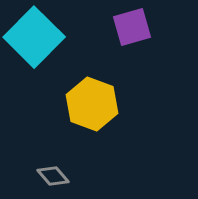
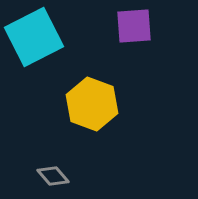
purple square: moved 2 px right, 1 px up; rotated 12 degrees clockwise
cyan square: rotated 18 degrees clockwise
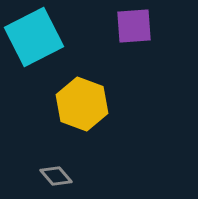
yellow hexagon: moved 10 px left
gray diamond: moved 3 px right
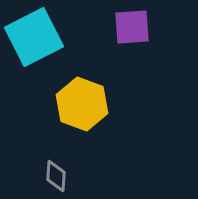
purple square: moved 2 px left, 1 px down
gray diamond: rotated 44 degrees clockwise
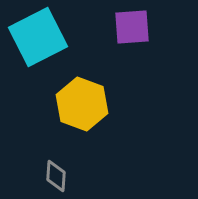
cyan square: moved 4 px right
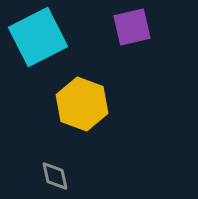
purple square: rotated 9 degrees counterclockwise
gray diamond: moved 1 px left; rotated 16 degrees counterclockwise
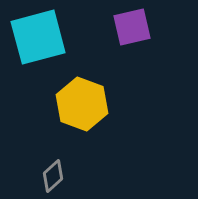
cyan square: rotated 12 degrees clockwise
gray diamond: moved 2 px left; rotated 60 degrees clockwise
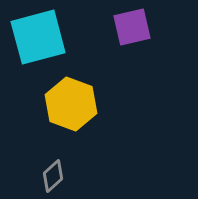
yellow hexagon: moved 11 px left
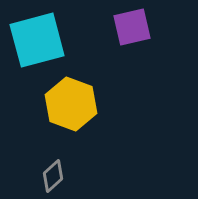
cyan square: moved 1 px left, 3 px down
